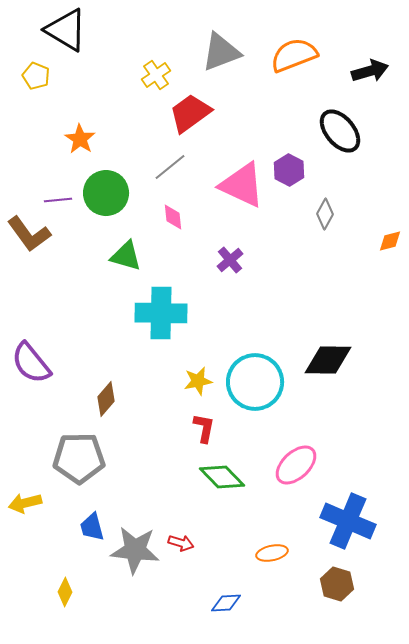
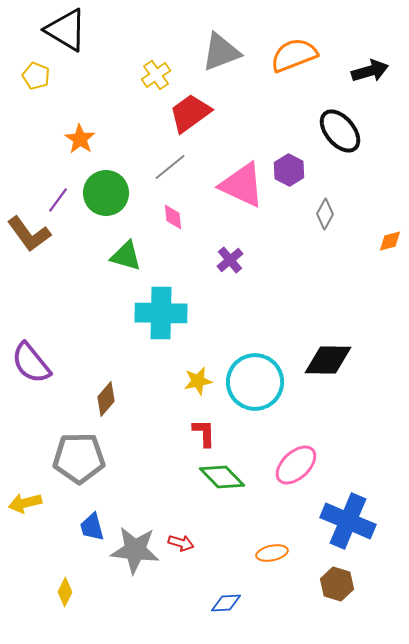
purple line: rotated 48 degrees counterclockwise
red L-shape: moved 5 px down; rotated 12 degrees counterclockwise
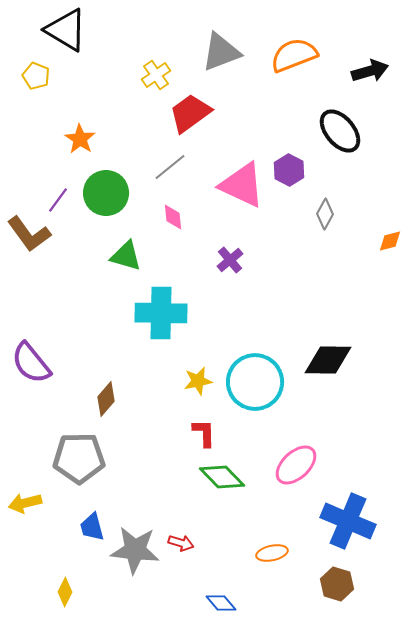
blue diamond: moved 5 px left; rotated 52 degrees clockwise
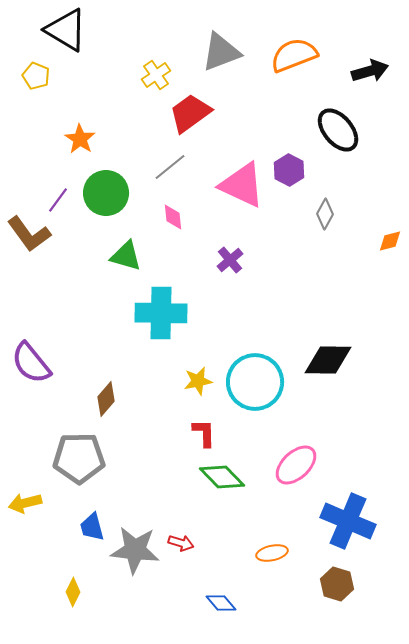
black ellipse: moved 2 px left, 1 px up
yellow diamond: moved 8 px right
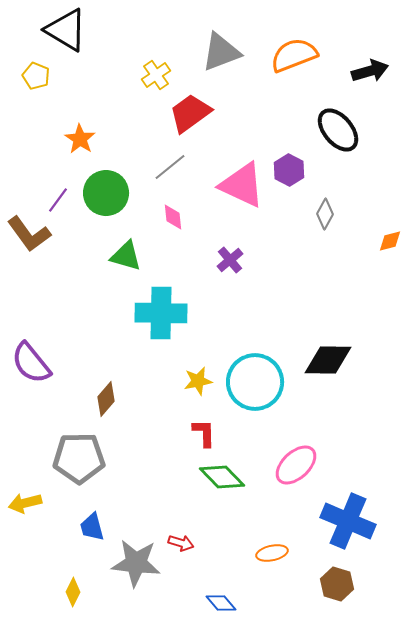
gray star: moved 1 px right, 13 px down
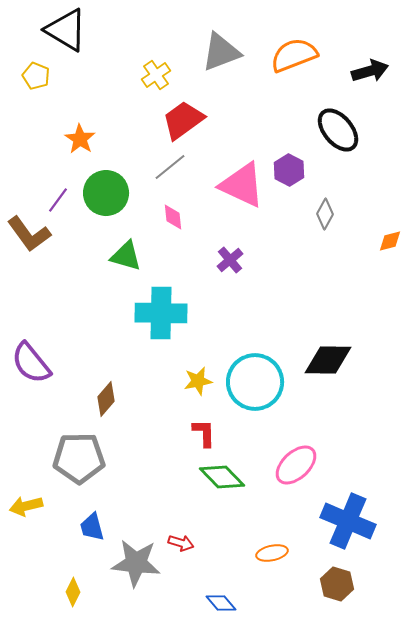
red trapezoid: moved 7 px left, 7 px down
yellow arrow: moved 1 px right, 3 px down
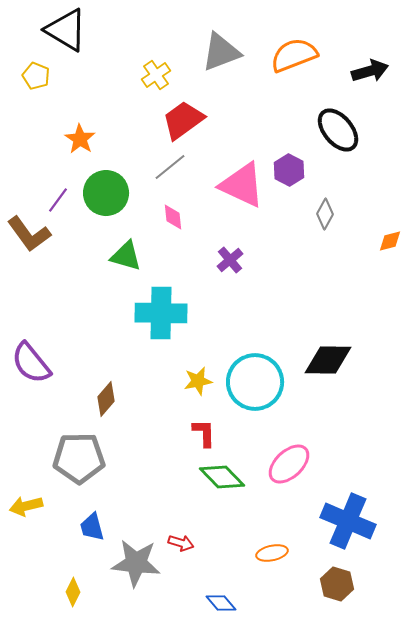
pink ellipse: moved 7 px left, 1 px up
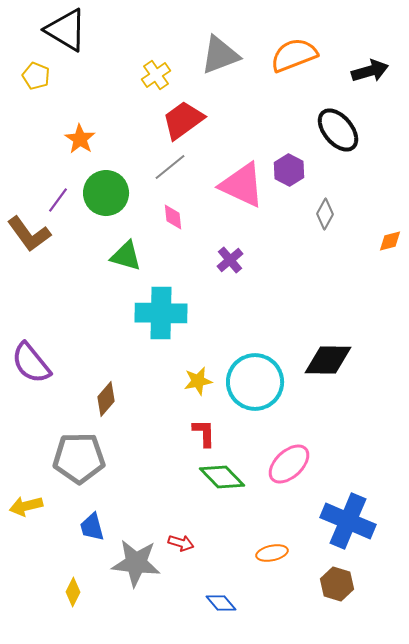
gray triangle: moved 1 px left, 3 px down
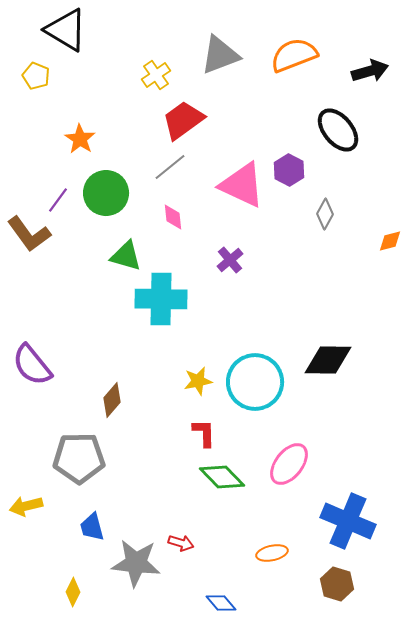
cyan cross: moved 14 px up
purple semicircle: moved 1 px right, 2 px down
brown diamond: moved 6 px right, 1 px down
pink ellipse: rotated 9 degrees counterclockwise
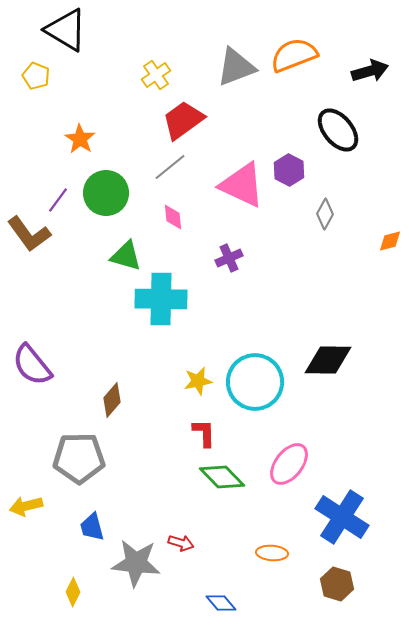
gray triangle: moved 16 px right, 12 px down
purple cross: moved 1 px left, 2 px up; rotated 16 degrees clockwise
blue cross: moved 6 px left, 4 px up; rotated 10 degrees clockwise
orange ellipse: rotated 16 degrees clockwise
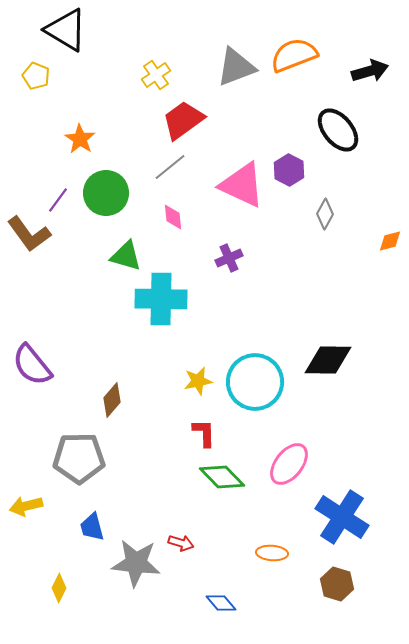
yellow diamond: moved 14 px left, 4 px up
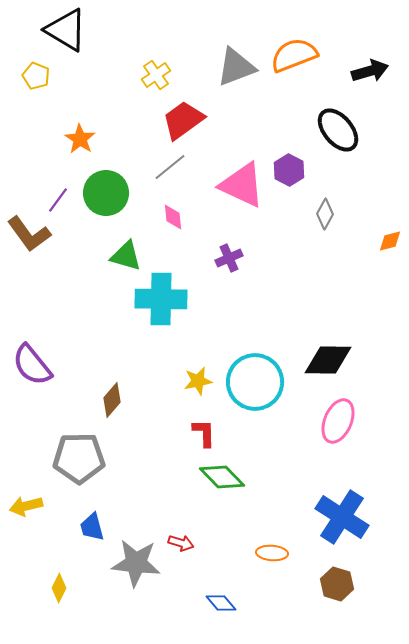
pink ellipse: moved 49 px right, 43 px up; rotated 15 degrees counterclockwise
